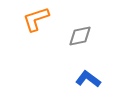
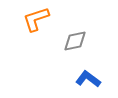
gray diamond: moved 5 px left, 5 px down
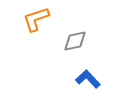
blue L-shape: rotated 10 degrees clockwise
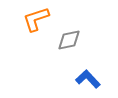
gray diamond: moved 6 px left, 1 px up
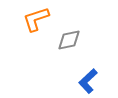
blue L-shape: moved 2 px down; rotated 90 degrees counterclockwise
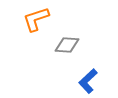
gray diamond: moved 2 px left, 5 px down; rotated 15 degrees clockwise
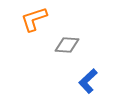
orange L-shape: moved 2 px left
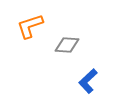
orange L-shape: moved 4 px left, 7 px down
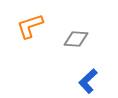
gray diamond: moved 9 px right, 6 px up
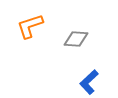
blue L-shape: moved 1 px right, 1 px down
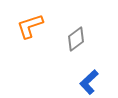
gray diamond: rotated 40 degrees counterclockwise
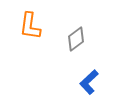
orange L-shape: rotated 64 degrees counterclockwise
